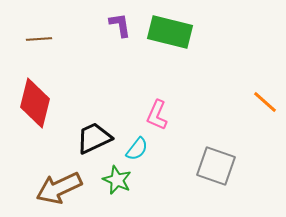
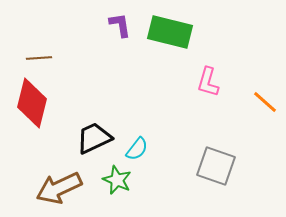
brown line: moved 19 px down
red diamond: moved 3 px left
pink L-shape: moved 51 px right, 33 px up; rotated 8 degrees counterclockwise
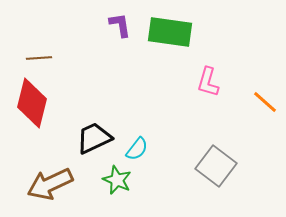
green rectangle: rotated 6 degrees counterclockwise
gray square: rotated 18 degrees clockwise
brown arrow: moved 9 px left, 4 px up
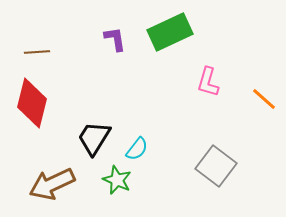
purple L-shape: moved 5 px left, 14 px down
green rectangle: rotated 33 degrees counterclockwise
brown line: moved 2 px left, 6 px up
orange line: moved 1 px left, 3 px up
black trapezoid: rotated 33 degrees counterclockwise
brown arrow: moved 2 px right
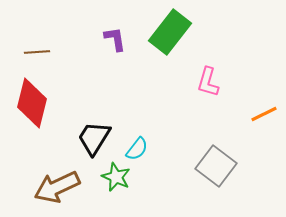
green rectangle: rotated 27 degrees counterclockwise
orange line: moved 15 px down; rotated 68 degrees counterclockwise
green star: moved 1 px left, 3 px up
brown arrow: moved 5 px right, 3 px down
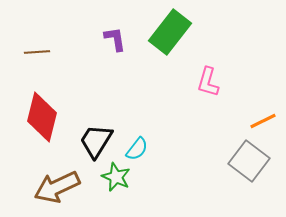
red diamond: moved 10 px right, 14 px down
orange line: moved 1 px left, 7 px down
black trapezoid: moved 2 px right, 3 px down
gray square: moved 33 px right, 5 px up
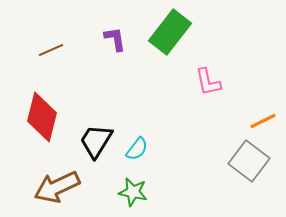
brown line: moved 14 px right, 2 px up; rotated 20 degrees counterclockwise
pink L-shape: rotated 28 degrees counterclockwise
green star: moved 17 px right, 15 px down; rotated 12 degrees counterclockwise
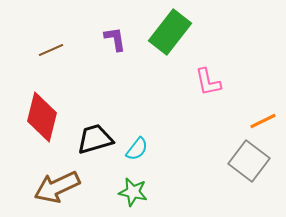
black trapezoid: moved 1 px left, 2 px up; rotated 42 degrees clockwise
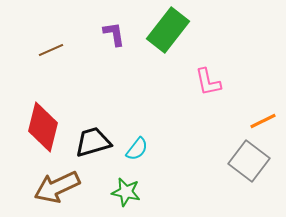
green rectangle: moved 2 px left, 2 px up
purple L-shape: moved 1 px left, 5 px up
red diamond: moved 1 px right, 10 px down
black trapezoid: moved 2 px left, 3 px down
green star: moved 7 px left
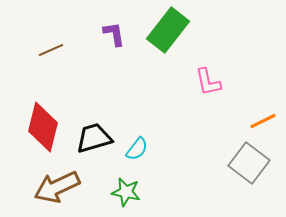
black trapezoid: moved 1 px right, 4 px up
gray square: moved 2 px down
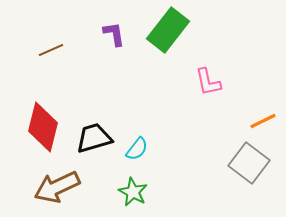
green star: moved 7 px right; rotated 16 degrees clockwise
